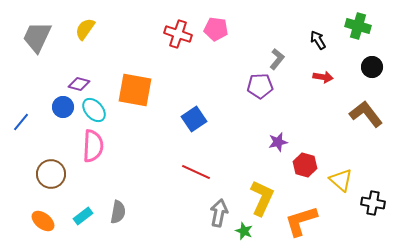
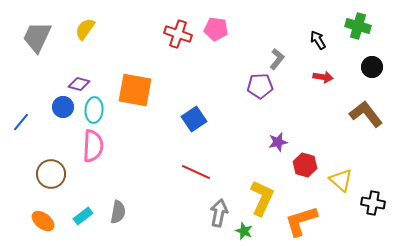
cyan ellipse: rotated 45 degrees clockwise
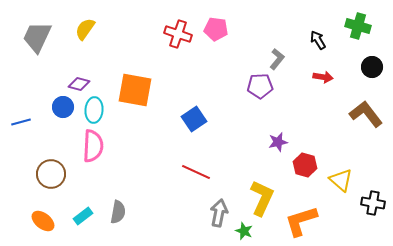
blue line: rotated 36 degrees clockwise
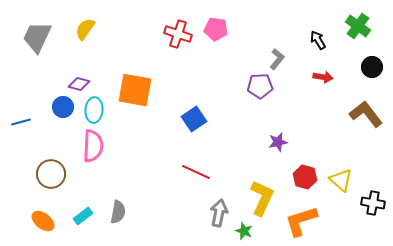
green cross: rotated 20 degrees clockwise
red hexagon: moved 12 px down
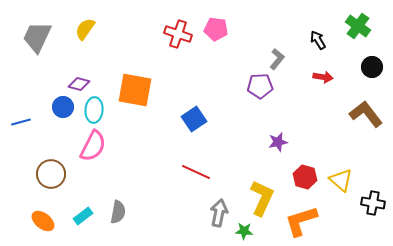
pink semicircle: rotated 24 degrees clockwise
green star: rotated 18 degrees counterclockwise
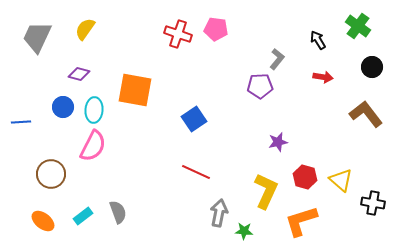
purple diamond: moved 10 px up
blue line: rotated 12 degrees clockwise
yellow L-shape: moved 4 px right, 7 px up
gray semicircle: rotated 30 degrees counterclockwise
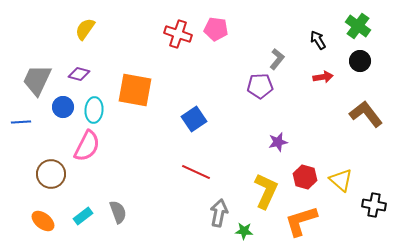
gray trapezoid: moved 43 px down
black circle: moved 12 px left, 6 px up
red arrow: rotated 18 degrees counterclockwise
pink semicircle: moved 6 px left
black cross: moved 1 px right, 2 px down
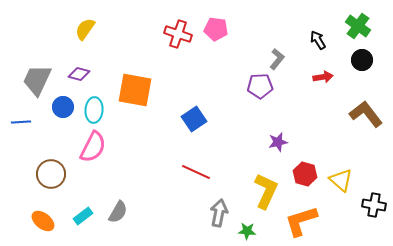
black circle: moved 2 px right, 1 px up
pink semicircle: moved 6 px right, 1 px down
red hexagon: moved 3 px up
gray semicircle: rotated 50 degrees clockwise
green star: moved 3 px right
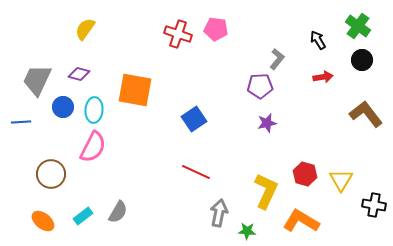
purple star: moved 11 px left, 19 px up
yellow triangle: rotated 20 degrees clockwise
orange L-shape: rotated 48 degrees clockwise
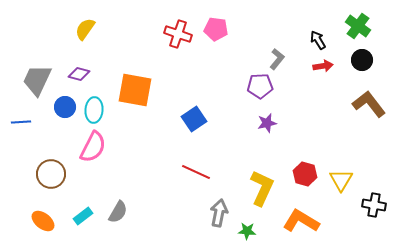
red arrow: moved 11 px up
blue circle: moved 2 px right
brown L-shape: moved 3 px right, 10 px up
yellow L-shape: moved 4 px left, 3 px up
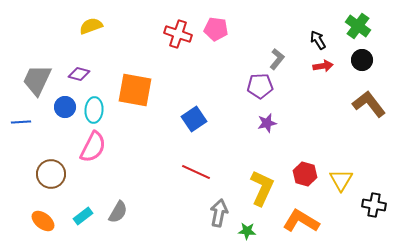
yellow semicircle: moved 6 px right, 3 px up; rotated 35 degrees clockwise
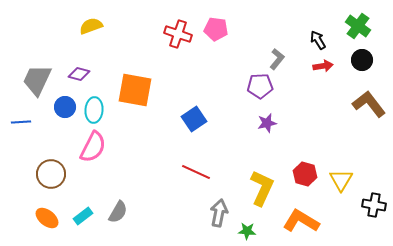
orange ellipse: moved 4 px right, 3 px up
